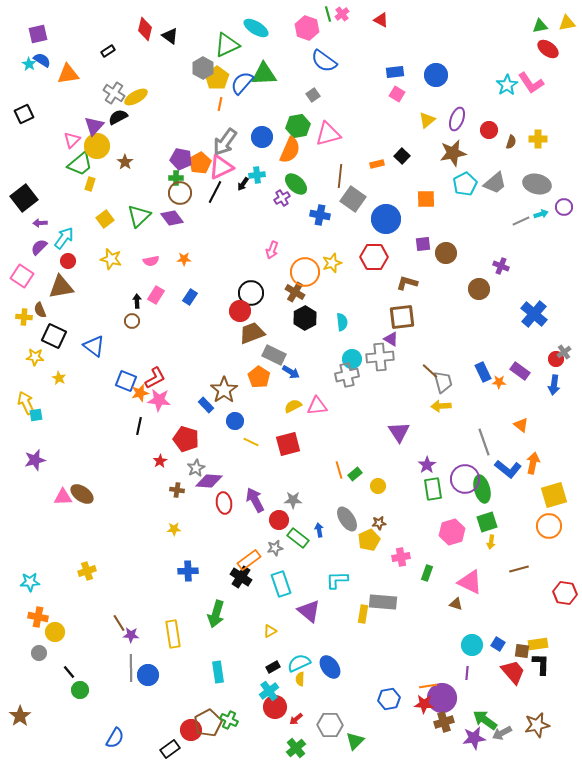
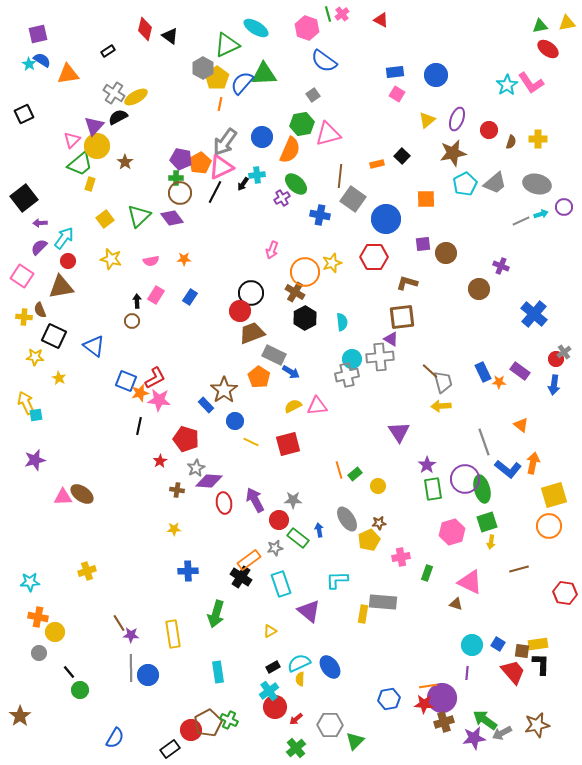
green hexagon at (298, 126): moved 4 px right, 2 px up
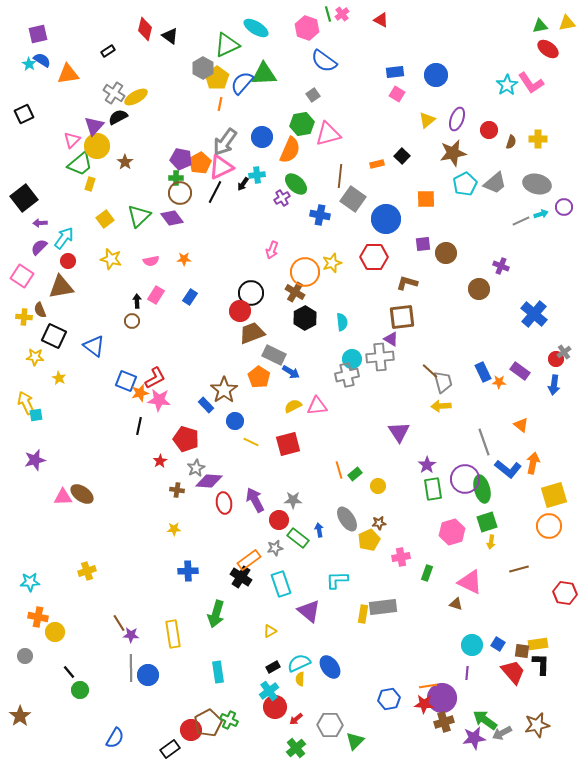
gray rectangle at (383, 602): moved 5 px down; rotated 12 degrees counterclockwise
gray circle at (39, 653): moved 14 px left, 3 px down
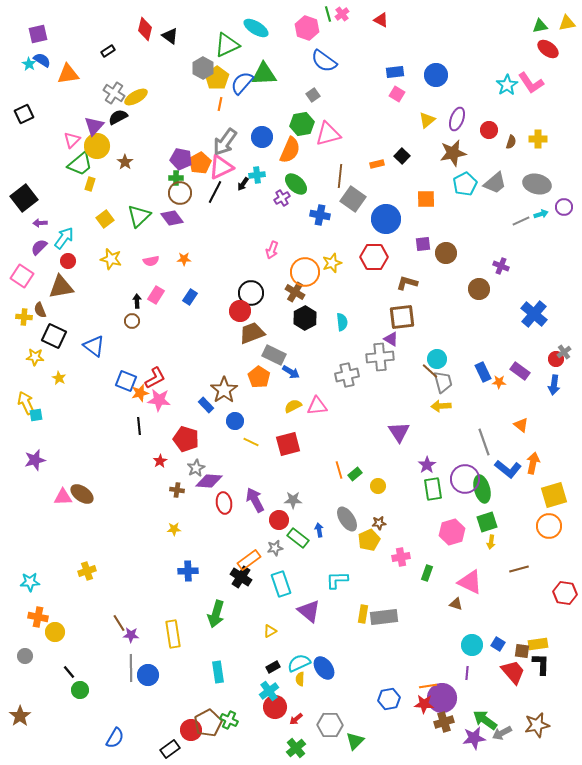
cyan circle at (352, 359): moved 85 px right
black line at (139, 426): rotated 18 degrees counterclockwise
gray rectangle at (383, 607): moved 1 px right, 10 px down
blue ellipse at (330, 667): moved 6 px left, 1 px down
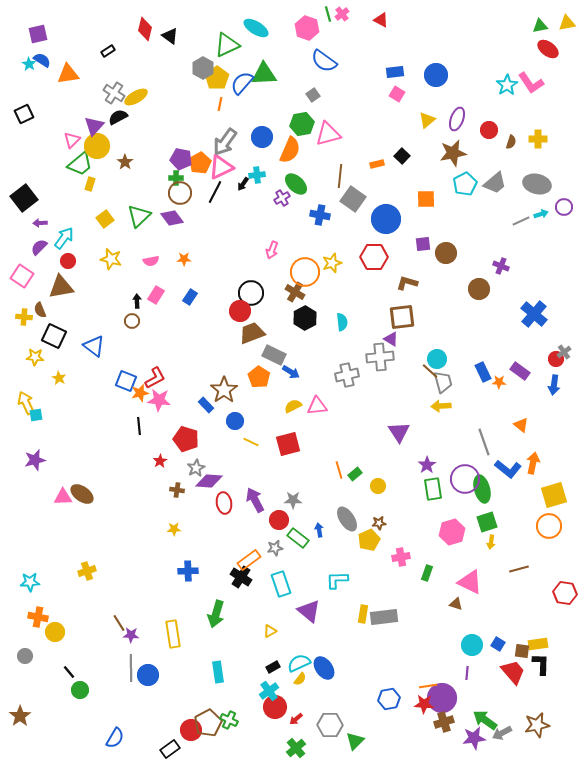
yellow semicircle at (300, 679): rotated 144 degrees counterclockwise
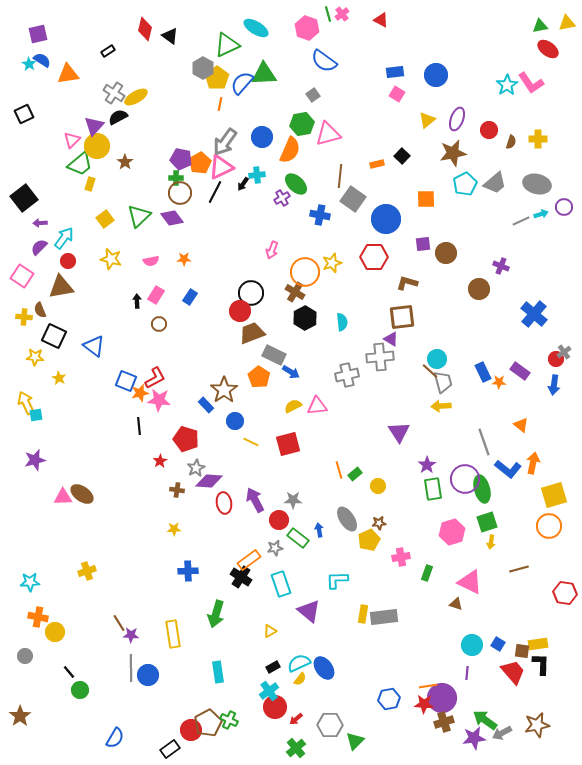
brown circle at (132, 321): moved 27 px right, 3 px down
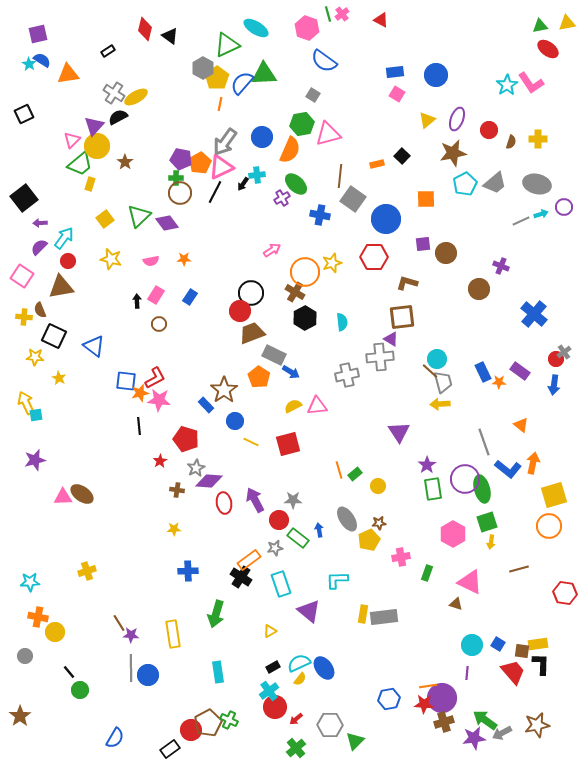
gray square at (313, 95): rotated 24 degrees counterclockwise
purple diamond at (172, 218): moved 5 px left, 5 px down
pink arrow at (272, 250): rotated 144 degrees counterclockwise
blue square at (126, 381): rotated 15 degrees counterclockwise
yellow arrow at (441, 406): moved 1 px left, 2 px up
pink hexagon at (452, 532): moved 1 px right, 2 px down; rotated 15 degrees counterclockwise
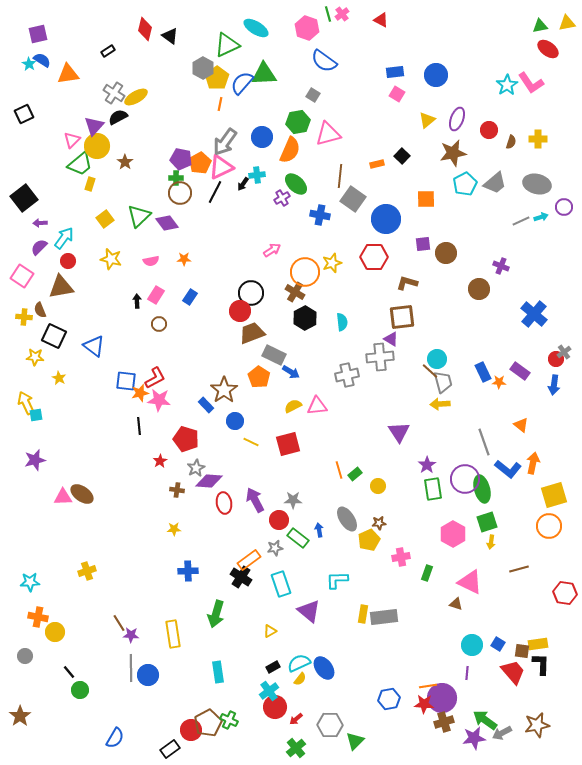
green hexagon at (302, 124): moved 4 px left, 2 px up
cyan arrow at (541, 214): moved 3 px down
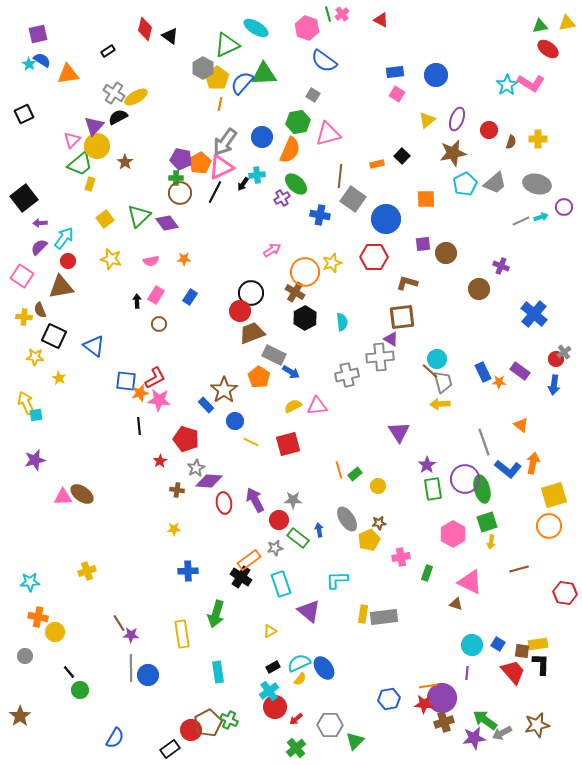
pink L-shape at (531, 83): rotated 24 degrees counterclockwise
yellow rectangle at (173, 634): moved 9 px right
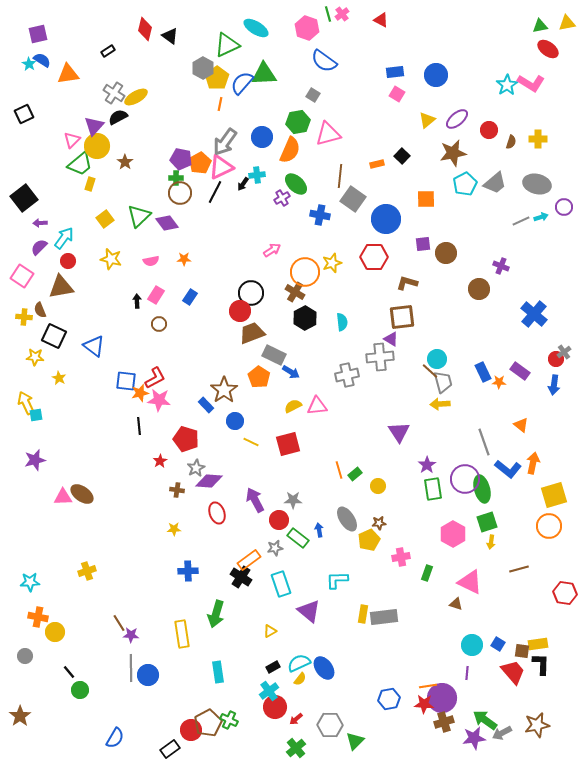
purple ellipse at (457, 119): rotated 30 degrees clockwise
red ellipse at (224, 503): moved 7 px left, 10 px down; rotated 10 degrees counterclockwise
